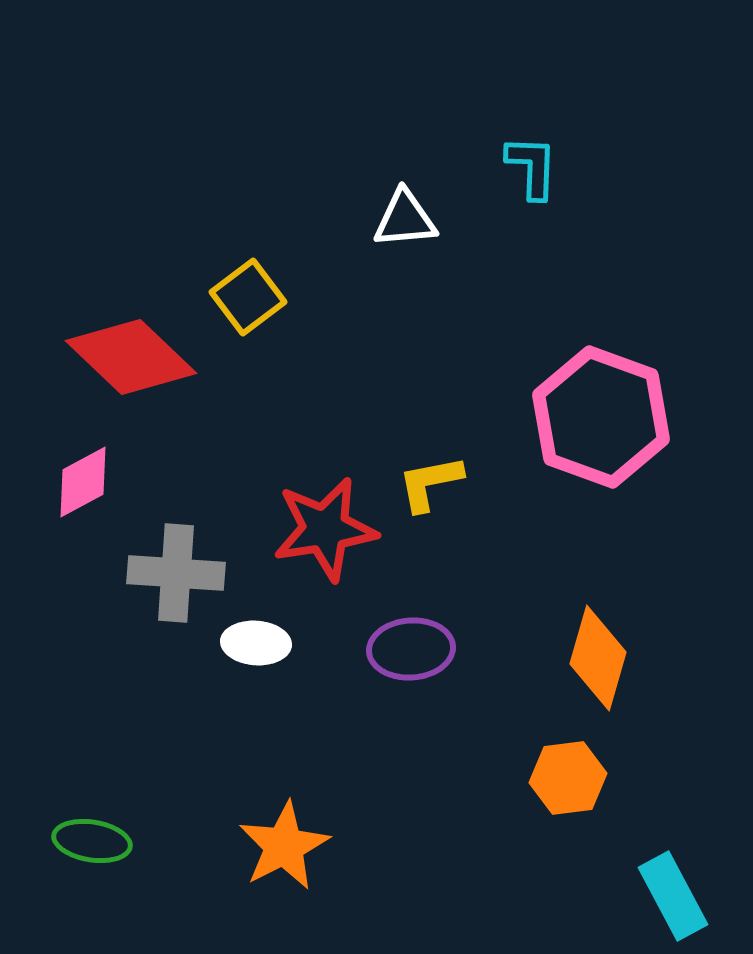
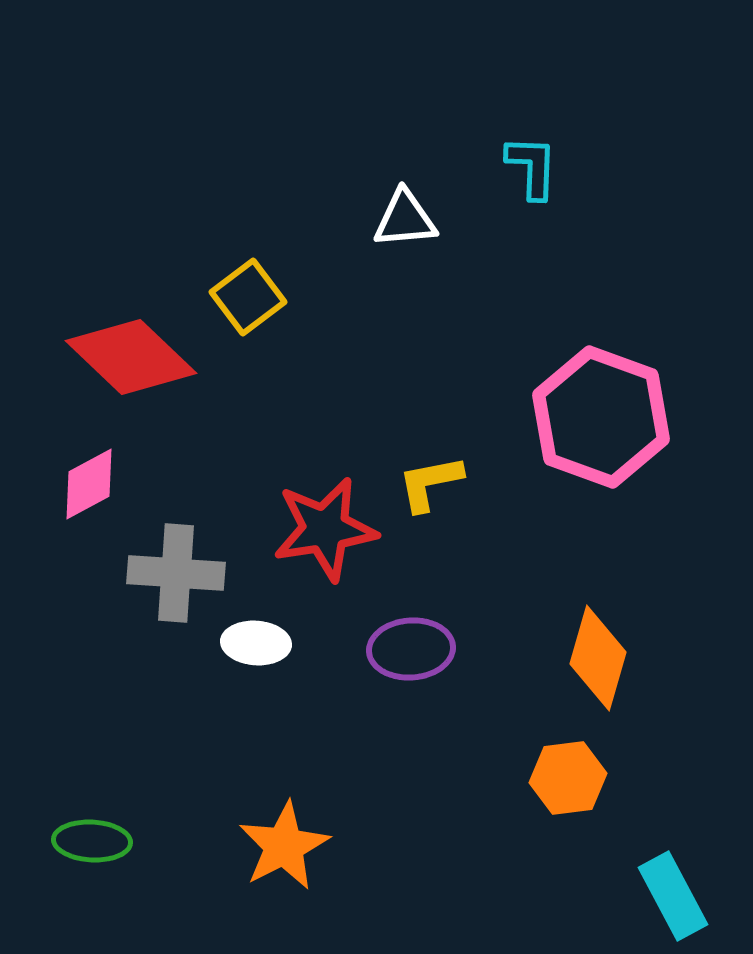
pink diamond: moved 6 px right, 2 px down
green ellipse: rotated 6 degrees counterclockwise
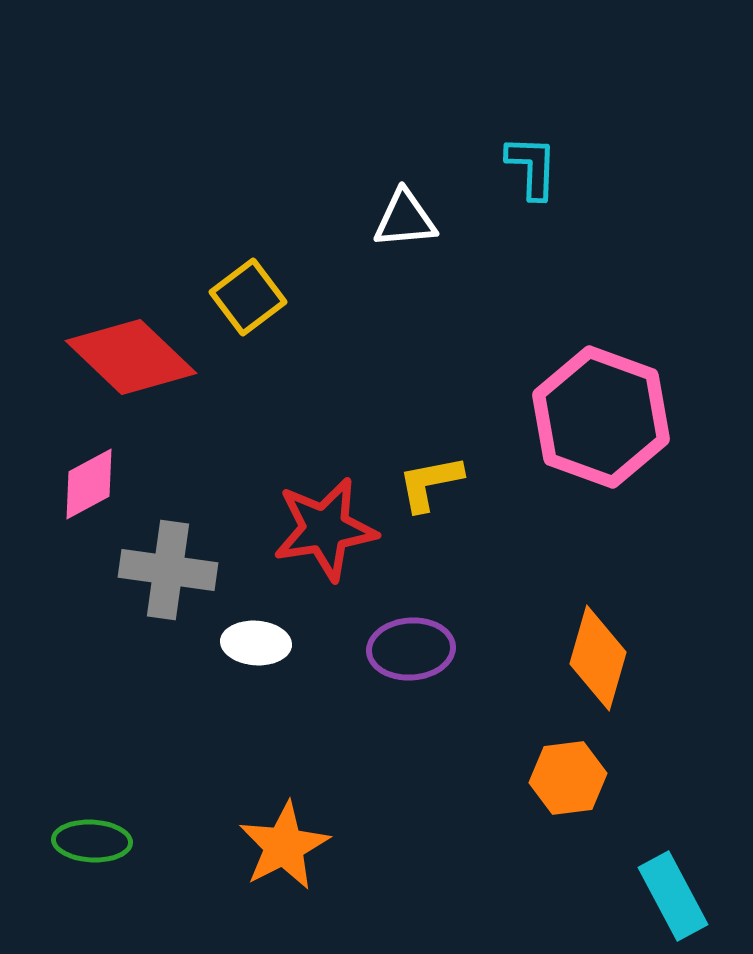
gray cross: moved 8 px left, 3 px up; rotated 4 degrees clockwise
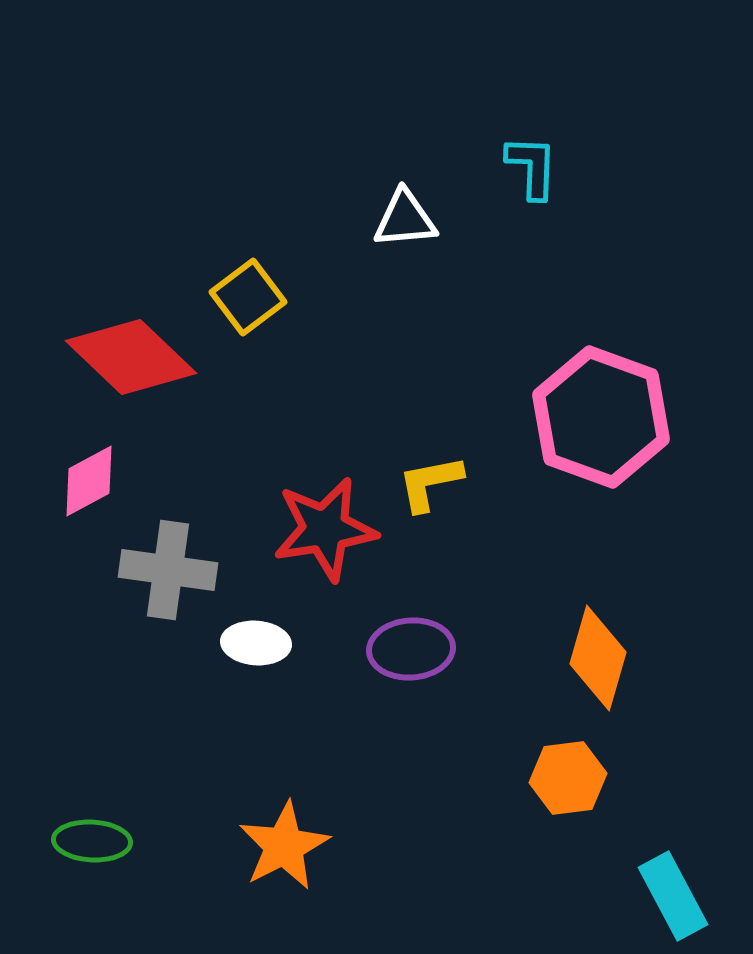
pink diamond: moved 3 px up
